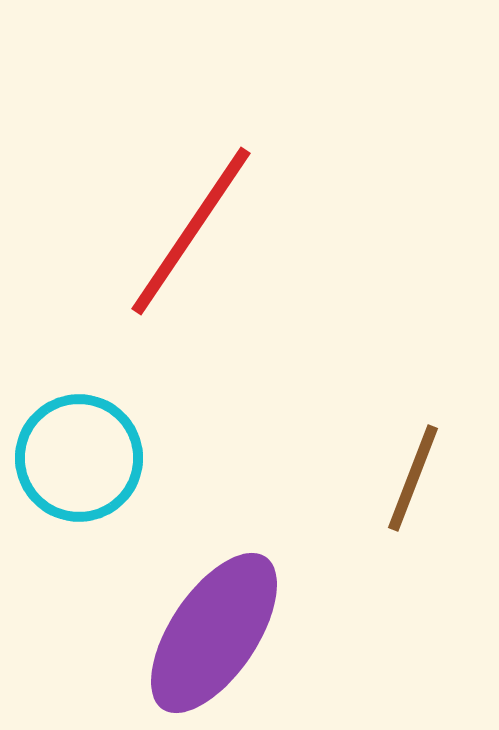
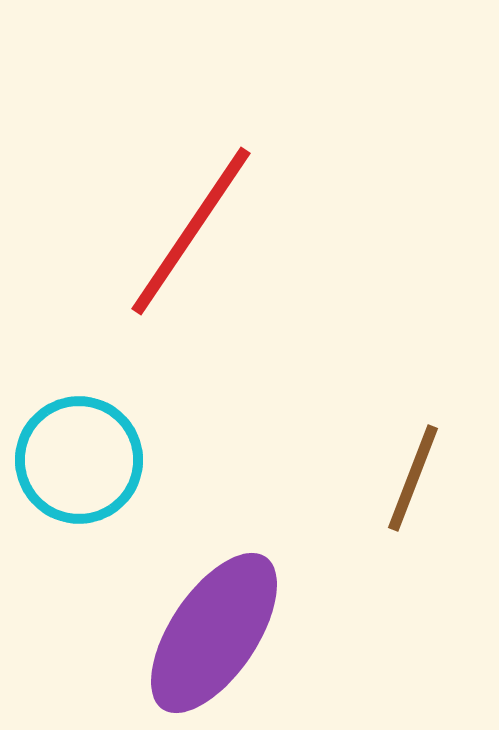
cyan circle: moved 2 px down
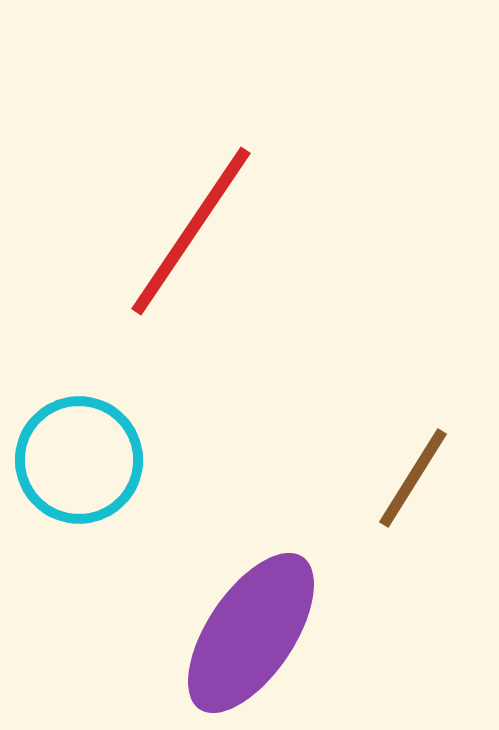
brown line: rotated 11 degrees clockwise
purple ellipse: moved 37 px right
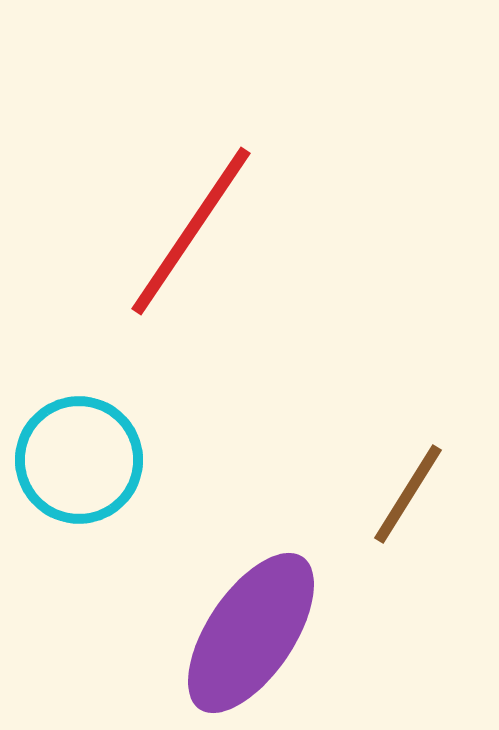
brown line: moved 5 px left, 16 px down
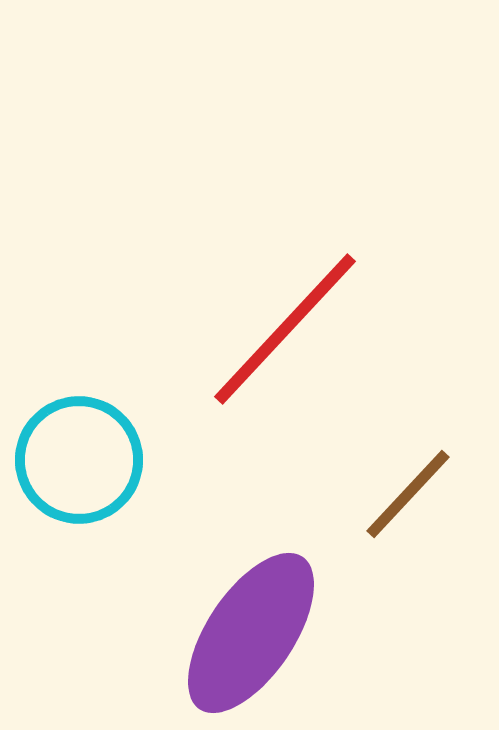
red line: moved 94 px right, 98 px down; rotated 9 degrees clockwise
brown line: rotated 11 degrees clockwise
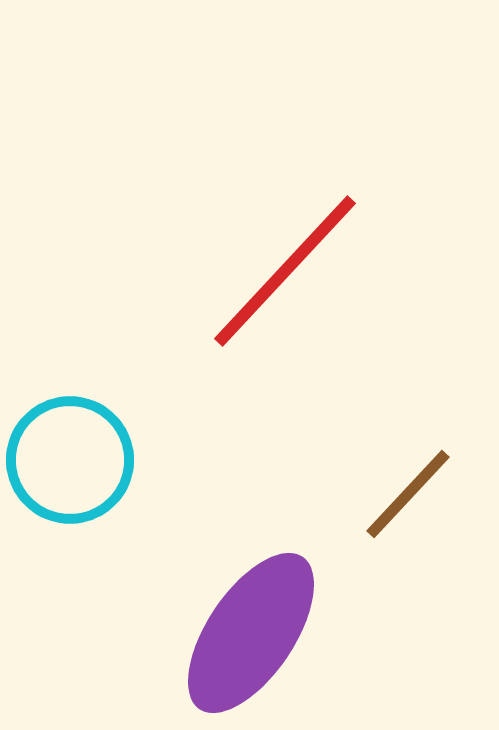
red line: moved 58 px up
cyan circle: moved 9 px left
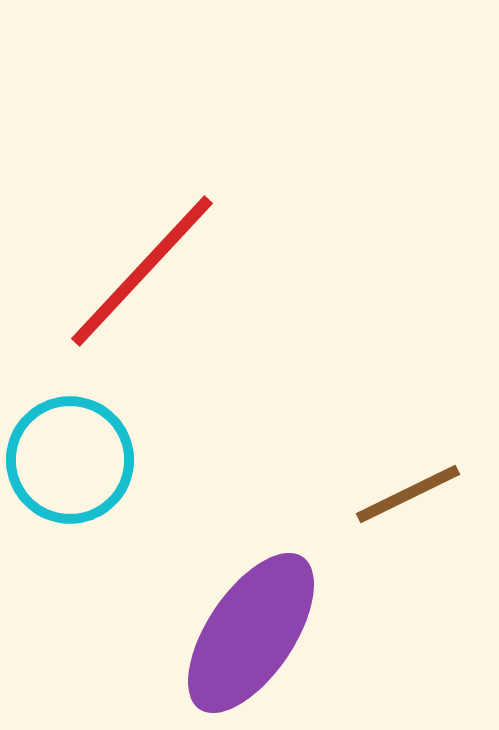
red line: moved 143 px left
brown line: rotated 21 degrees clockwise
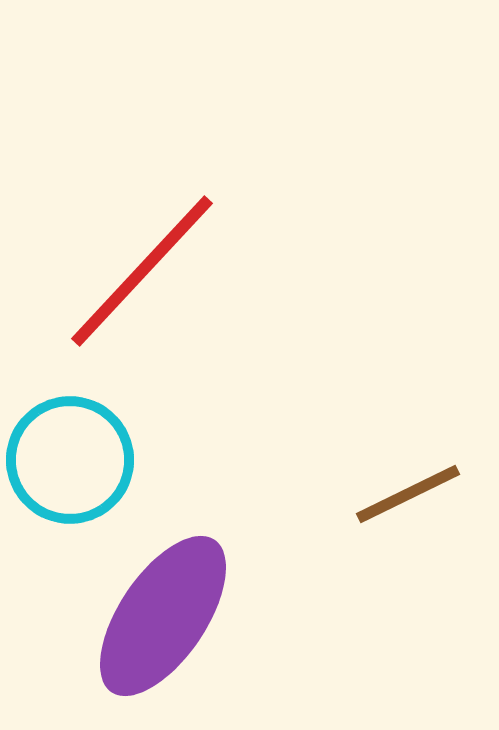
purple ellipse: moved 88 px left, 17 px up
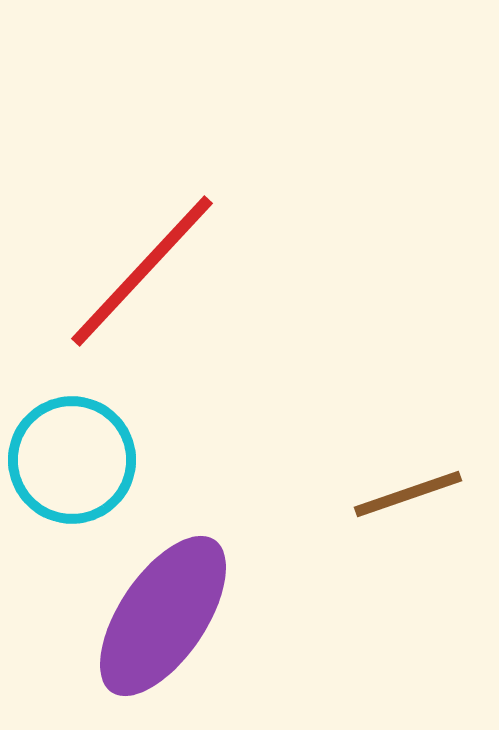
cyan circle: moved 2 px right
brown line: rotated 7 degrees clockwise
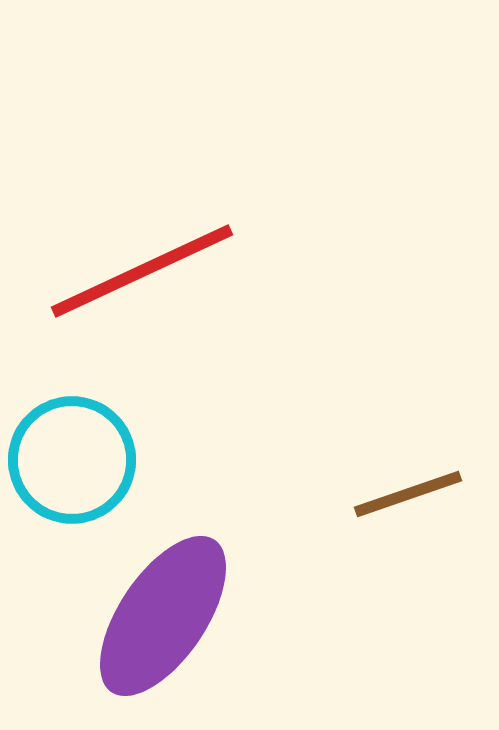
red line: rotated 22 degrees clockwise
